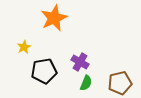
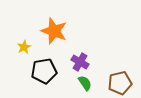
orange star: moved 13 px down; rotated 28 degrees counterclockwise
green semicircle: moved 1 px left; rotated 56 degrees counterclockwise
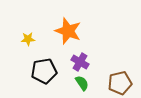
orange star: moved 14 px right
yellow star: moved 4 px right, 8 px up; rotated 24 degrees clockwise
green semicircle: moved 3 px left
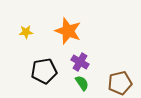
yellow star: moved 2 px left, 7 px up
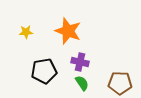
purple cross: rotated 18 degrees counterclockwise
brown pentagon: rotated 15 degrees clockwise
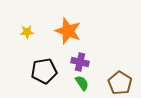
yellow star: moved 1 px right
brown pentagon: rotated 30 degrees clockwise
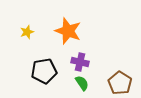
yellow star: rotated 16 degrees counterclockwise
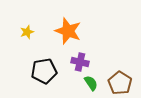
green semicircle: moved 9 px right
